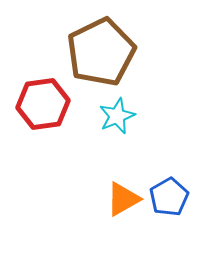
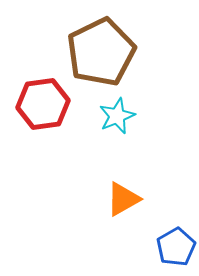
blue pentagon: moved 7 px right, 50 px down
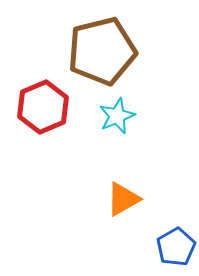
brown pentagon: moved 1 px right, 1 px up; rotated 12 degrees clockwise
red hexagon: moved 3 px down; rotated 15 degrees counterclockwise
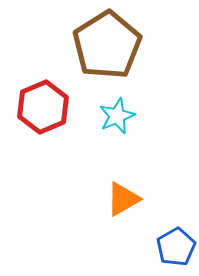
brown pentagon: moved 5 px right, 6 px up; rotated 18 degrees counterclockwise
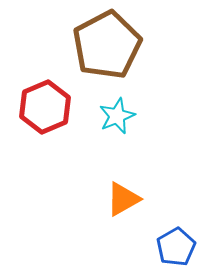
brown pentagon: rotated 4 degrees clockwise
red hexagon: moved 2 px right
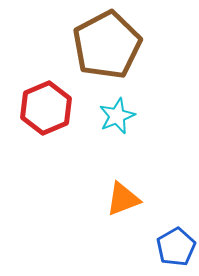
red hexagon: moved 1 px right, 1 px down
orange triangle: rotated 9 degrees clockwise
